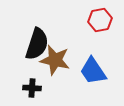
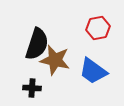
red hexagon: moved 2 px left, 8 px down
blue trapezoid: rotated 20 degrees counterclockwise
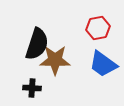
brown star: rotated 12 degrees counterclockwise
blue trapezoid: moved 10 px right, 7 px up
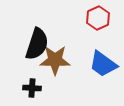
red hexagon: moved 10 px up; rotated 15 degrees counterclockwise
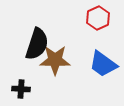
black cross: moved 11 px left, 1 px down
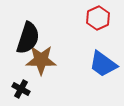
black semicircle: moved 9 px left, 6 px up
brown star: moved 14 px left
black cross: rotated 24 degrees clockwise
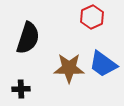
red hexagon: moved 6 px left, 1 px up
brown star: moved 28 px right, 8 px down
black cross: rotated 30 degrees counterclockwise
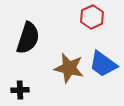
brown star: rotated 12 degrees clockwise
black cross: moved 1 px left, 1 px down
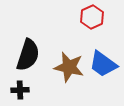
black semicircle: moved 17 px down
brown star: moved 1 px up
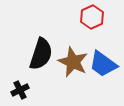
black semicircle: moved 13 px right, 1 px up
brown star: moved 4 px right, 5 px up; rotated 12 degrees clockwise
black cross: rotated 24 degrees counterclockwise
